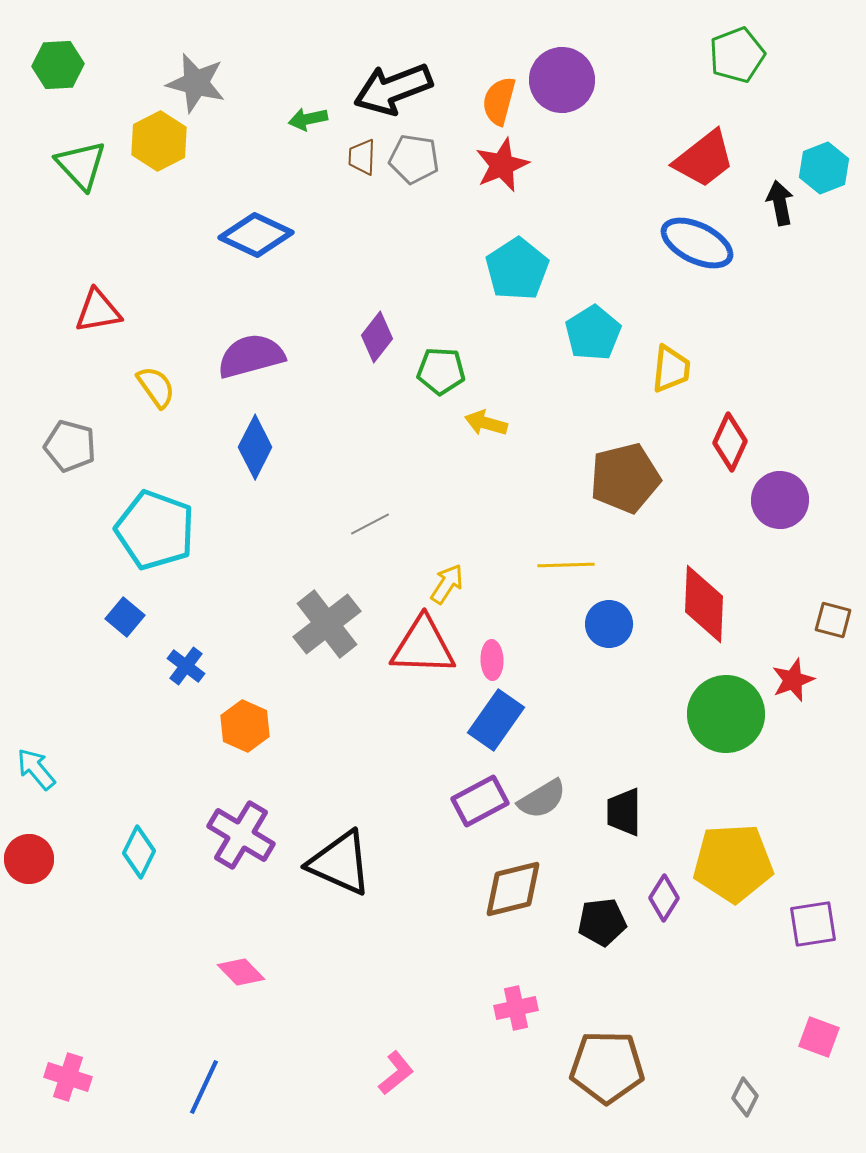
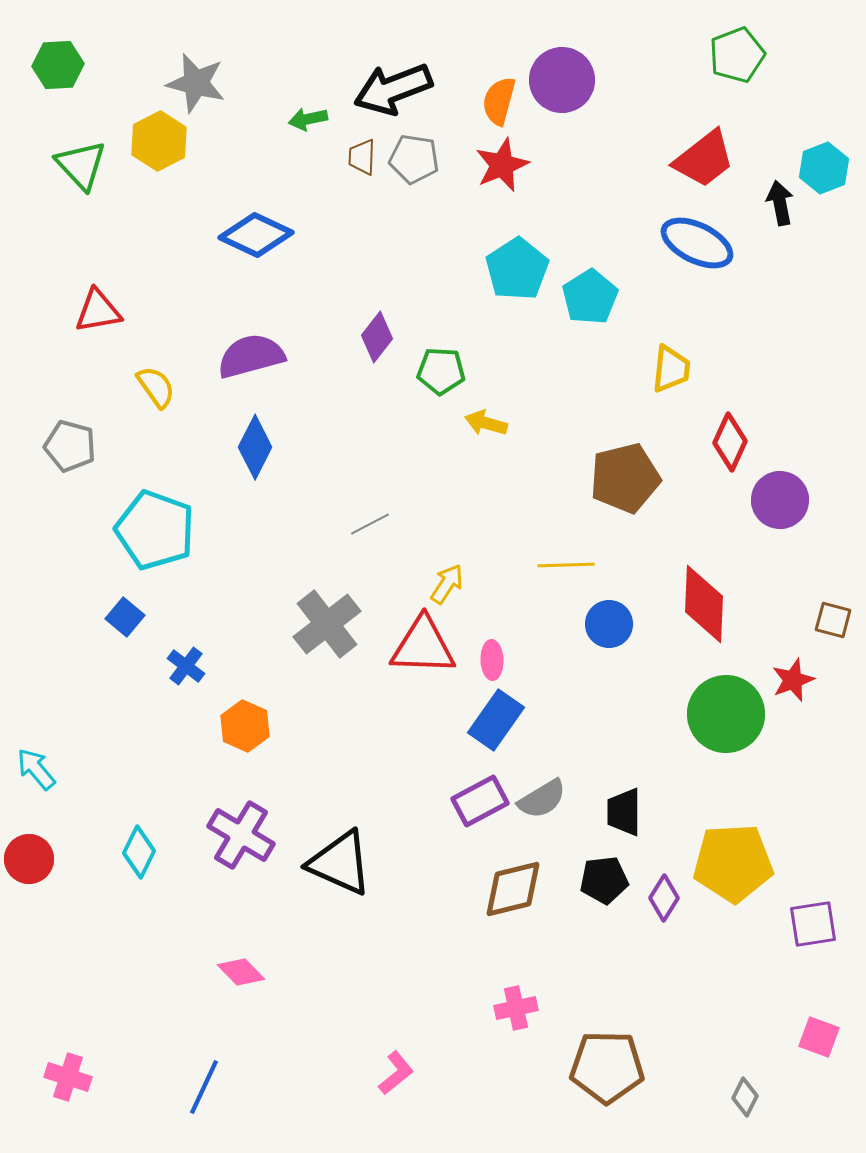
cyan pentagon at (593, 333): moved 3 px left, 36 px up
black pentagon at (602, 922): moved 2 px right, 42 px up
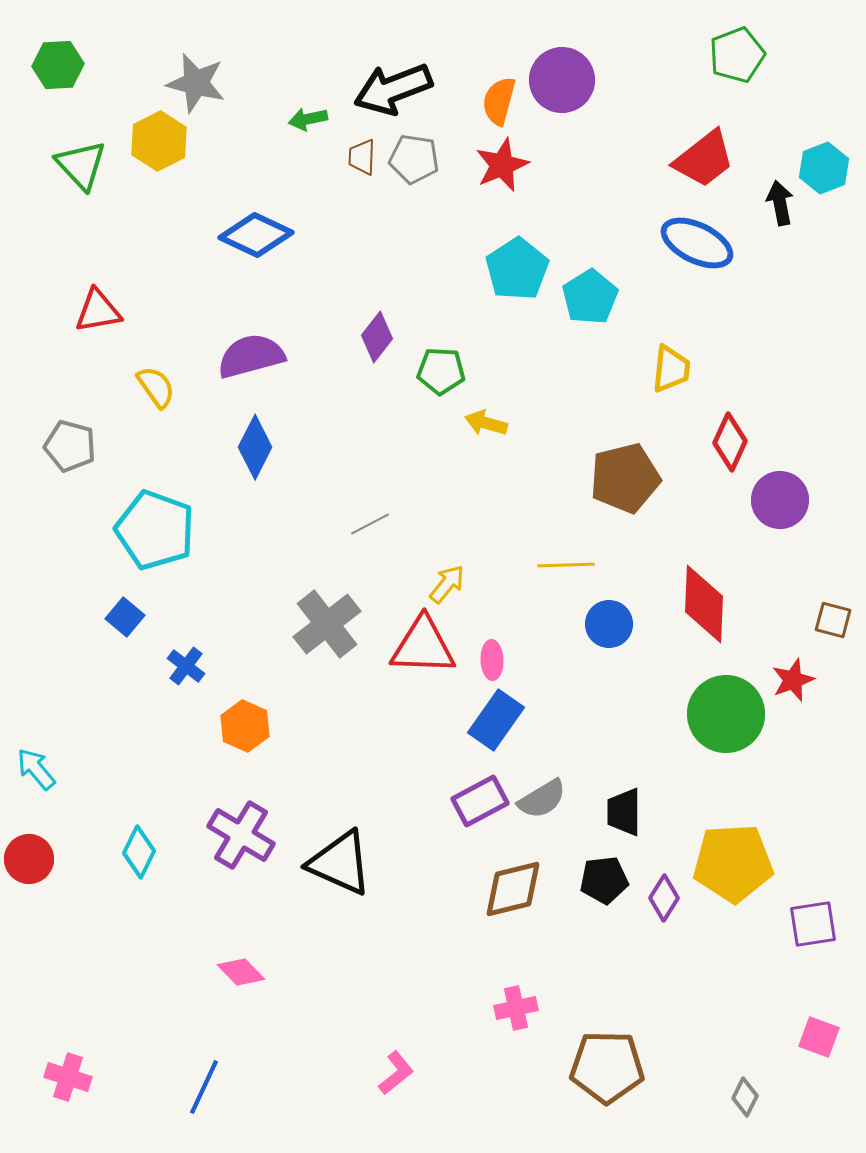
yellow arrow at (447, 584): rotated 6 degrees clockwise
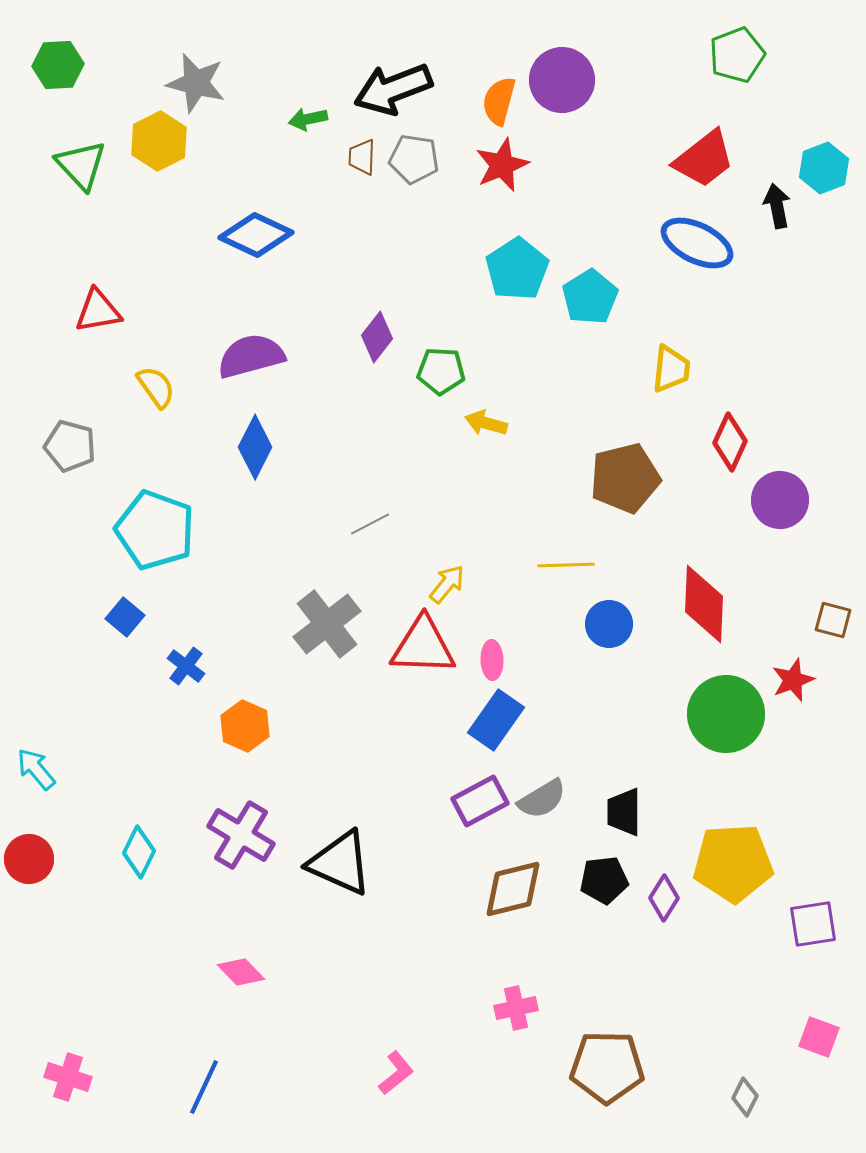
black arrow at (780, 203): moved 3 px left, 3 px down
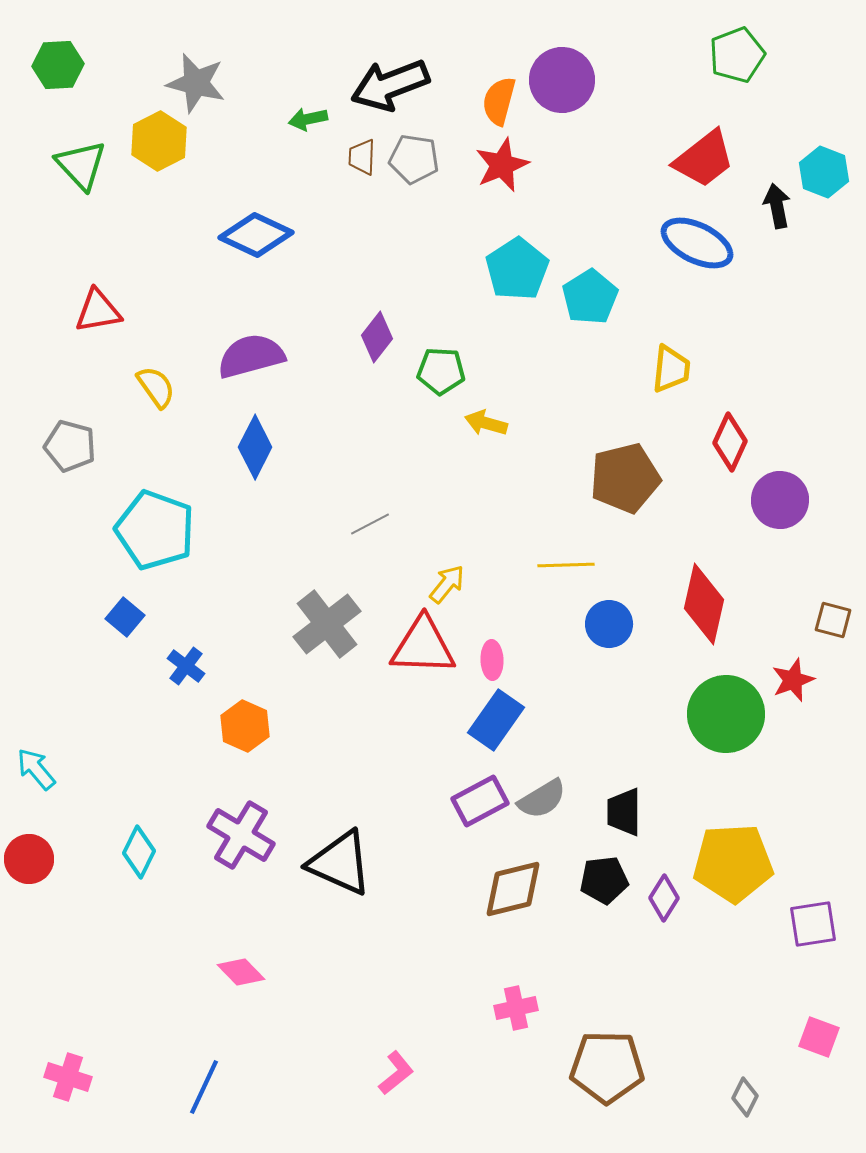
black arrow at (393, 89): moved 3 px left, 4 px up
cyan hexagon at (824, 168): moved 4 px down; rotated 18 degrees counterclockwise
red diamond at (704, 604): rotated 10 degrees clockwise
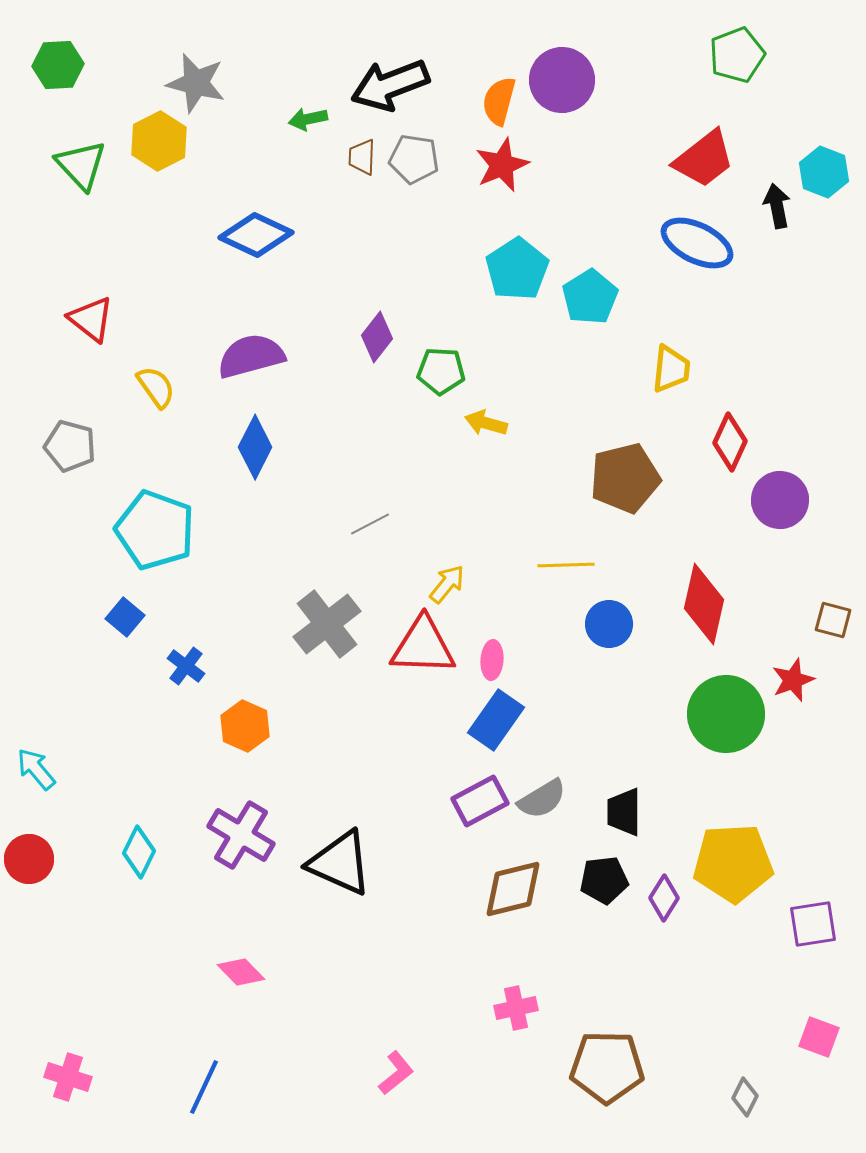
red triangle at (98, 311): moved 7 px left, 8 px down; rotated 48 degrees clockwise
pink ellipse at (492, 660): rotated 6 degrees clockwise
